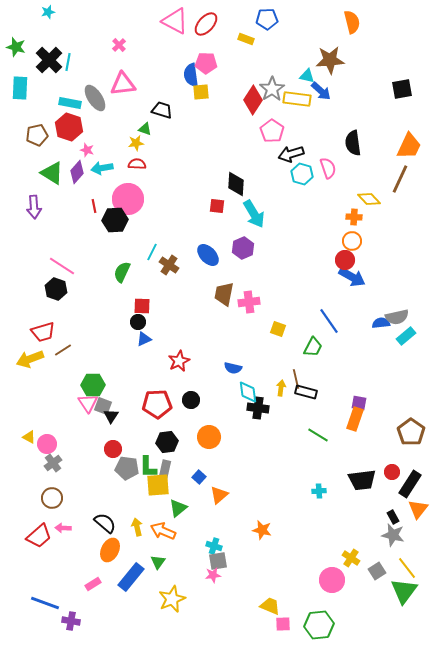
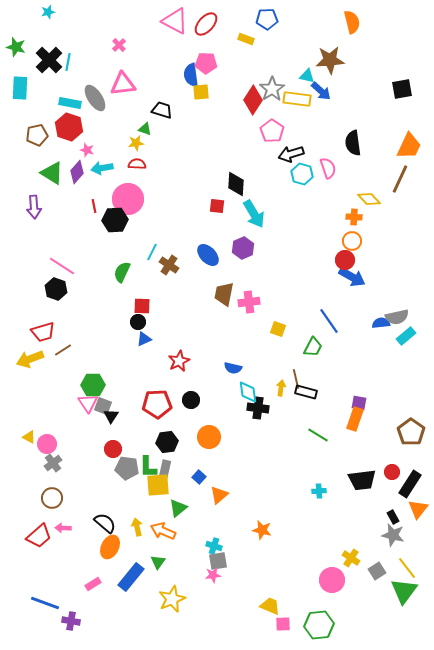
orange ellipse at (110, 550): moved 3 px up
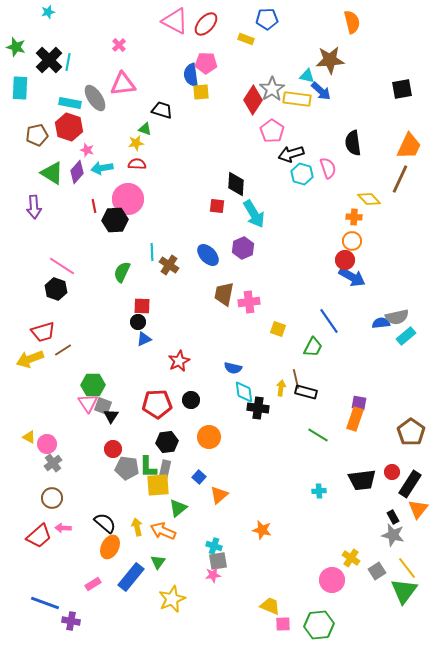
cyan line at (152, 252): rotated 30 degrees counterclockwise
cyan diamond at (248, 392): moved 4 px left
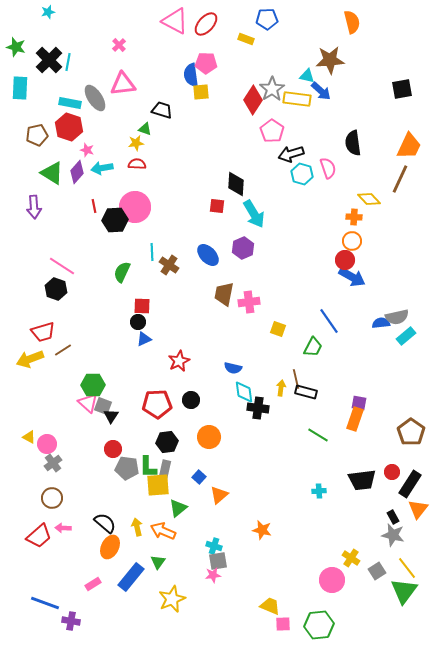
pink circle at (128, 199): moved 7 px right, 8 px down
pink triangle at (88, 403): rotated 15 degrees counterclockwise
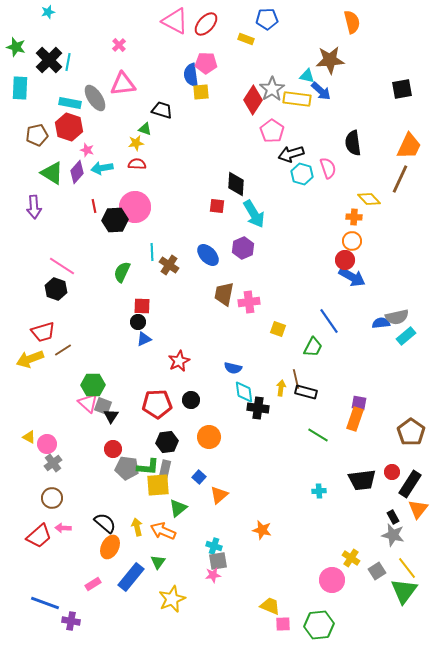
green L-shape at (148, 467): rotated 85 degrees counterclockwise
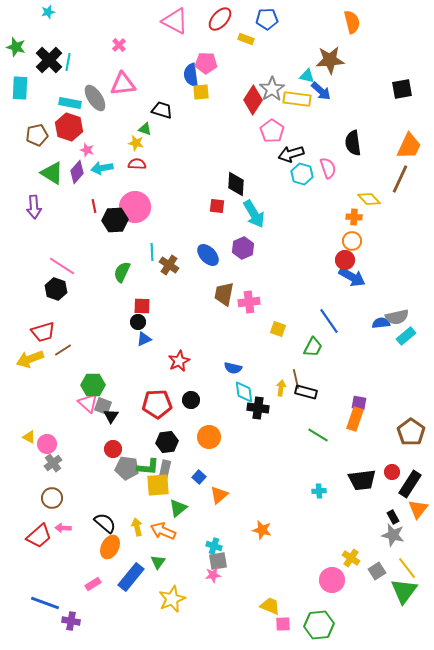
red ellipse at (206, 24): moved 14 px right, 5 px up
yellow star at (136, 143): rotated 21 degrees clockwise
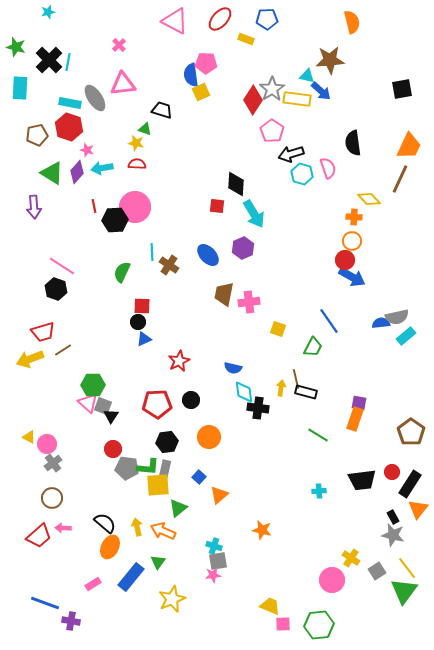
yellow square at (201, 92): rotated 18 degrees counterclockwise
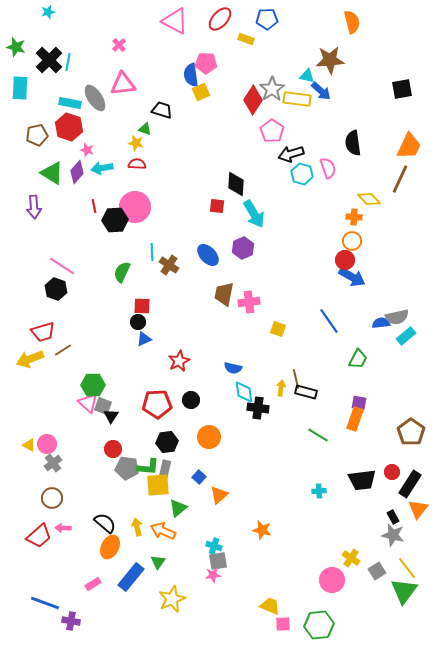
green trapezoid at (313, 347): moved 45 px right, 12 px down
yellow triangle at (29, 437): moved 8 px down
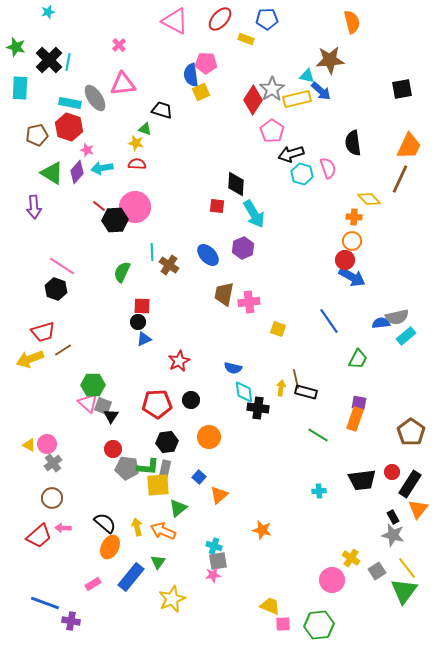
yellow rectangle at (297, 99): rotated 20 degrees counterclockwise
red line at (94, 206): moved 5 px right; rotated 40 degrees counterclockwise
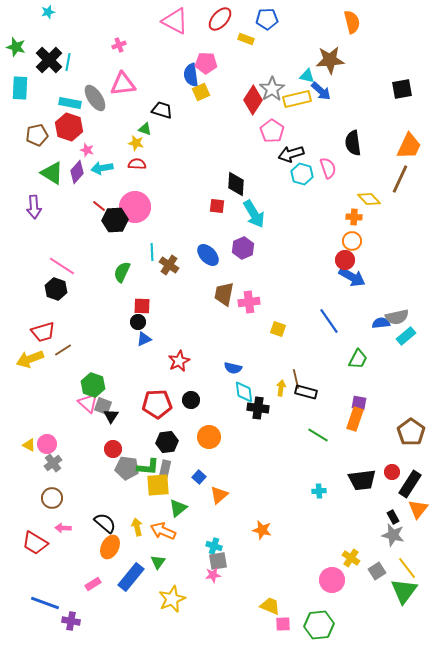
pink cross at (119, 45): rotated 24 degrees clockwise
green hexagon at (93, 385): rotated 20 degrees clockwise
red trapezoid at (39, 536): moved 4 px left, 7 px down; rotated 72 degrees clockwise
